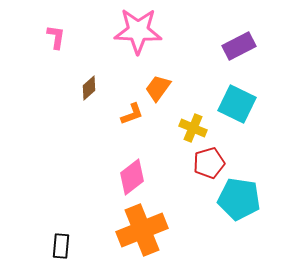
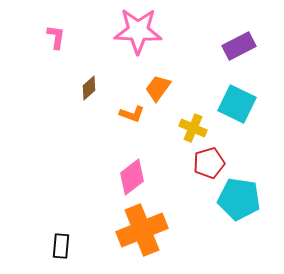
orange L-shape: rotated 40 degrees clockwise
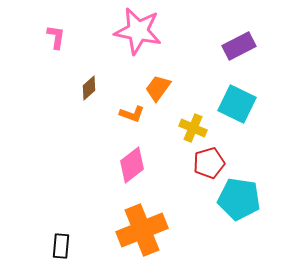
pink star: rotated 9 degrees clockwise
pink diamond: moved 12 px up
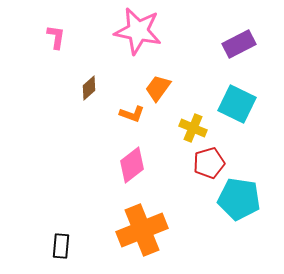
purple rectangle: moved 2 px up
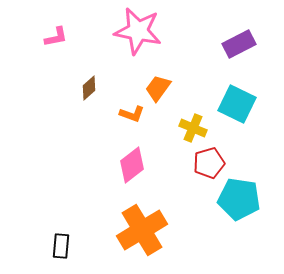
pink L-shape: rotated 70 degrees clockwise
orange cross: rotated 9 degrees counterclockwise
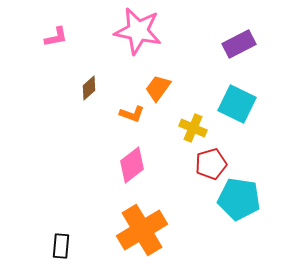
red pentagon: moved 2 px right, 1 px down
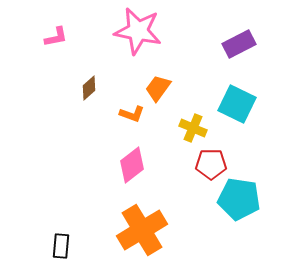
red pentagon: rotated 16 degrees clockwise
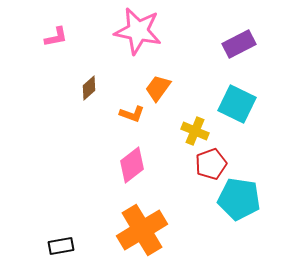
yellow cross: moved 2 px right, 3 px down
red pentagon: rotated 20 degrees counterclockwise
black rectangle: rotated 75 degrees clockwise
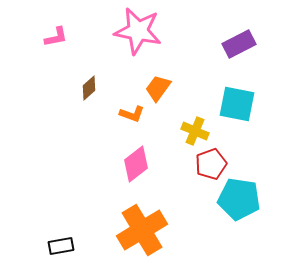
cyan square: rotated 15 degrees counterclockwise
pink diamond: moved 4 px right, 1 px up
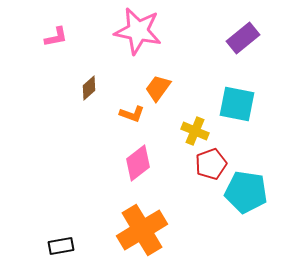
purple rectangle: moved 4 px right, 6 px up; rotated 12 degrees counterclockwise
pink diamond: moved 2 px right, 1 px up
cyan pentagon: moved 7 px right, 7 px up
